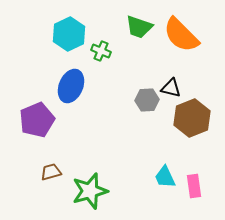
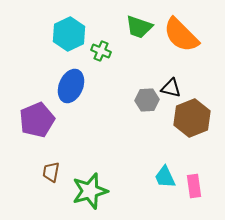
brown trapezoid: rotated 65 degrees counterclockwise
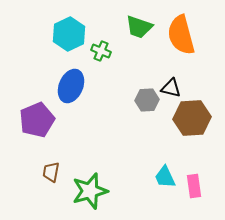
orange semicircle: rotated 30 degrees clockwise
brown hexagon: rotated 18 degrees clockwise
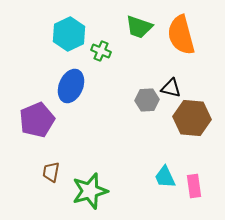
brown hexagon: rotated 9 degrees clockwise
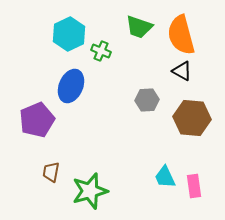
black triangle: moved 11 px right, 17 px up; rotated 15 degrees clockwise
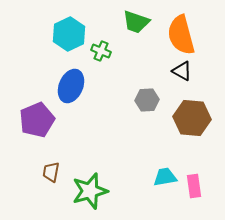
green trapezoid: moved 3 px left, 5 px up
cyan trapezoid: rotated 105 degrees clockwise
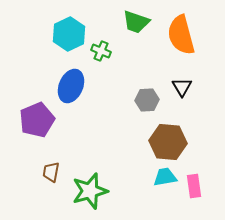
black triangle: moved 16 px down; rotated 30 degrees clockwise
brown hexagon: moved 24 px left, 24 px down
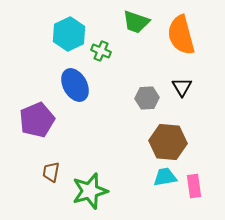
blue ellipse: moved 4 px right, 1 px up; rotated 52 degrees counterclockwise
gray hexagon: moved 2 px up
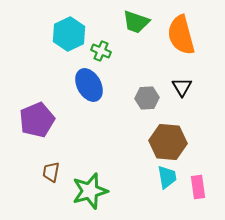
blue ellipse: moved 14 px right
cyan trapezoid: moved 2 px right; rotated 90 degrees clockwise
pink rectangle: moved 4 px right, 1 px down
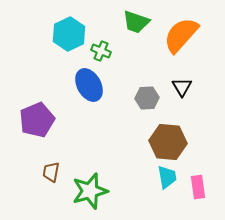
orange semicircle: rotated 57 degrees clockwise
